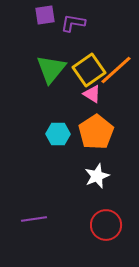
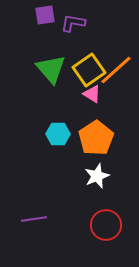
green triangle: rotated 20 degrees counterclockwise
orange pentagon: moved 6 px down
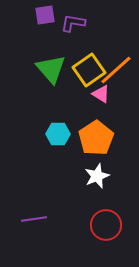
pink triangle: moved 9 px right
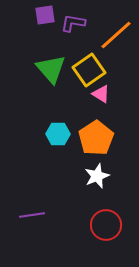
orange line: moved 35 px up
purple line: moved 2 px left, 4 px up
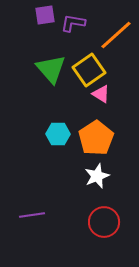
red circle: moved 2 px left, 3 px up
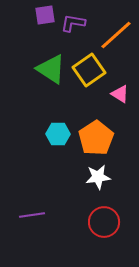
green triangle: rotated 16 degrees counterclockwise
pink triangle: moved 19 px right
white star: moved 1 px right, 1 px down; rotated 15 degrees clockwise
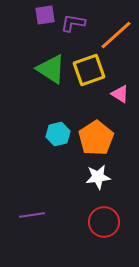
yellow square: rotated 16 degrees clockwise
cyan hexagon: rotated 15 degrees counterclockwise
